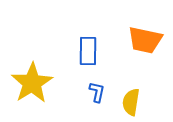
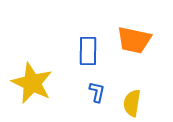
orange trapezoid: moved 11 px left
yellow star: rotated 15 degrees counterclockwise
yellow semicircle: moved 1 px right, 1 px down
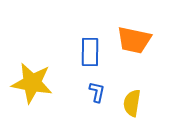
blue rectangle: moved 2 px right, 1 px down
yellow star: rotated 15 degrees counterclockwise
